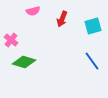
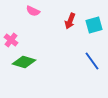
pink semicircle: rotated 40 degrees clockwise
red arrow: moved 8 px right, 2 px down
cyan square: moved 1 px right, 1 px up
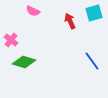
red arrow: rotated 133 degrees clockwise
cyan square: moved 12 px up
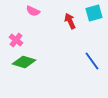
pink cross: moved 5 px right
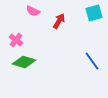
red arrow: moved 11 px left; rotated 56 degrees clockwise
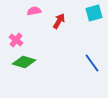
pink semicircle: moved 1 px right; rotated 144 degrees clockwise
blue line: moved 2 px down
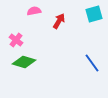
cyan square: moved 1 px down
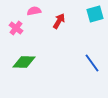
cyan square: moved 1 px right
pink cross: moved 12 px up
green diamond: rotated 15 degrees counterclockwise
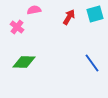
pink semicircle: moved 1 px up
red arrow: moved 10 px right, 4 px up
pink cross: moved 1 px right, 1 px up
